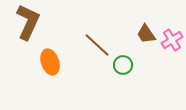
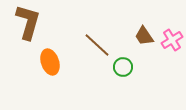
brown L-shape: rotated 9 degrees counterclockwise
brown trapezoid: moved 2 px left, 2 px down
green circle: moved 2 px down
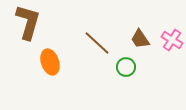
brown trapezoid: moved 4 px left, 3 px down
pink cross: rotated 25 degrees counterclockwise
brown line: moved 2 px up
green circle: moved 3 px right
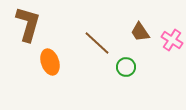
brown L-shape: moved 2 px down
brown trapezoid: moved 7 px up
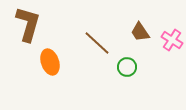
green circle: moved 1 px right
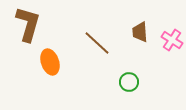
brown trapezoid: rotated 30 degrees clockwise
green circle: moved 2 px right, 15 px down
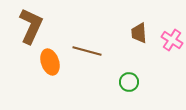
brown L-shape: moved 3 px right, 2 px down; rotated 9 degrees clockwise
brown trapezoid: moved 1 px left, 1 px down
brown line: moved 10 px left, 8 px down; rotated 28 degrees counterclockwise
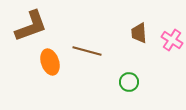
brown L-shape: rotated 45 degrees clockwise
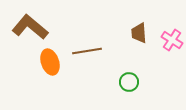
brown L-shape: moved 1 px left, 1 px down; rotated 120 degrees counterclockwise
brown line: rotated 24 degrees counterclockwise
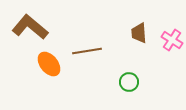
orange ellipse: moved 1 px left, 2 px down; rotated 20 degrees counterclockwise
